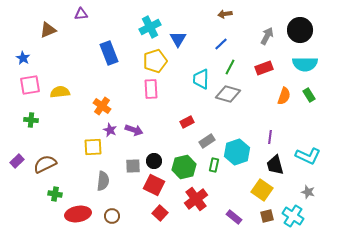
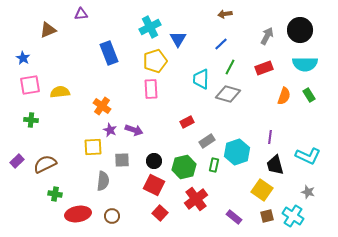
gray square at (133, 166): moved 11 px left, 6 px up
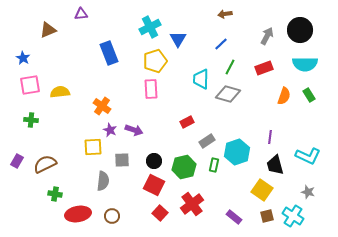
purple rectangle at (17, 161): rotated 16 degrees counterclockwise
red cross at (196, 199): moved 4 px left, 5 px down
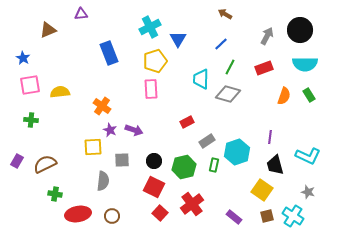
brown arrow at (225, 14): rotated 40 degrees clockwise
red square at (154, 185): moved 2 px down
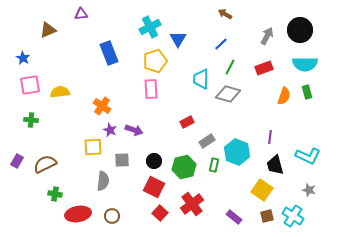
green rectangle at (309, 95): moved 2 px left, 3 px up; rotated 16 degrees clockwise
cyan hexagon at (237, 152): rotated 20 degrees counterclockwise
gray star at (308, 192): moved 1 px right, 2 px up
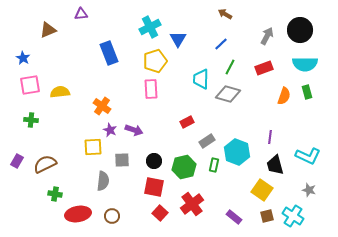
red square at (154, 187): rotated 15 degrees counterclockwise
